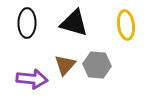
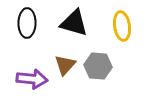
yellow ellipse: moved 4 px left, 1 px down
gray hexagon: moved 1 px right, 1 px down
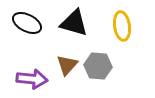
black ellipse: rotated 64 degrees counterclockwise
brown triangle: moved 2 px right
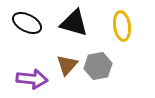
gray hexagon: rotated 16 degrees counterclockwise
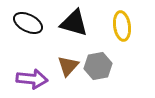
black ellipse: moved 1 px right
brown triangle: moved 1 px right, 1 px down
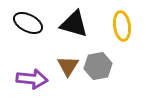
black triangle: moved 1 px down
brown triangle: rotated 10 degrees counterclockwise
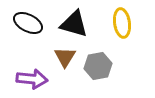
yellow ellipse: moved 3 px up
brown triangle: moved 3 px left, 9 px up
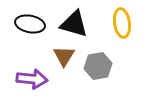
black ellipse: moved 2 px right, 1 px down; rotated 16 degrees counterclockwise
brown triangle: moved 1 px left, 1 px up
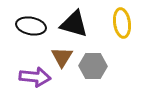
black ellipse: moved 1 px right, 2 px down
brown triangle: moved 2 px left, 1 px down
gray hexagon: moved 5 px left; rotated 12 degrees clockwise
purple arrow: moved 3 px right, 2 px up
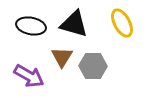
yellow ellipse: rotated 20 degrees counterclockwise
purple arrow: moved 6 px left, 1 px up; rotated 24 degrees clockwise
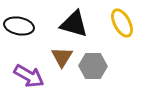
black ellipse: moved 12 px left
